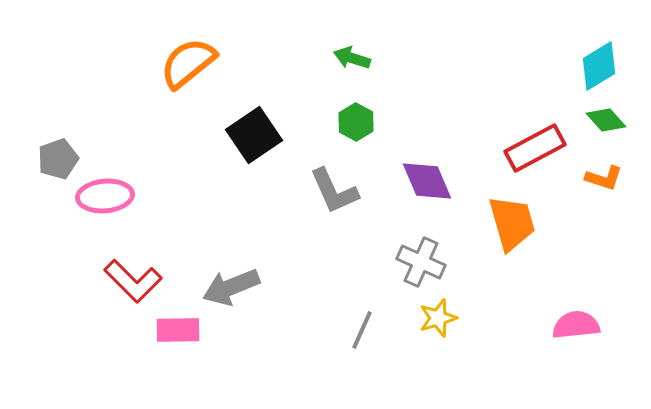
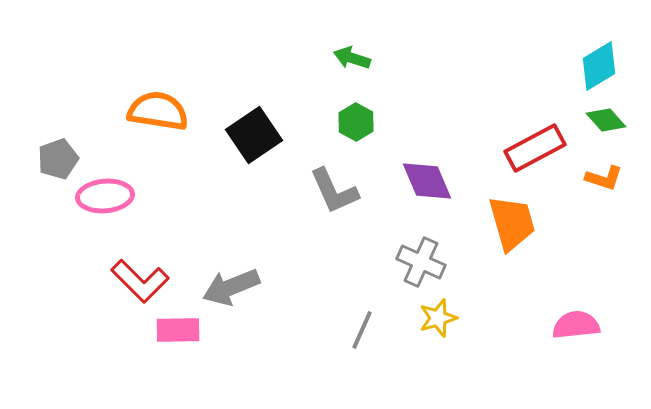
orange semicircle: moved 30 px left, 48 px down; rotated 48 degrees clockwise
red L-shape: moved 7 px right
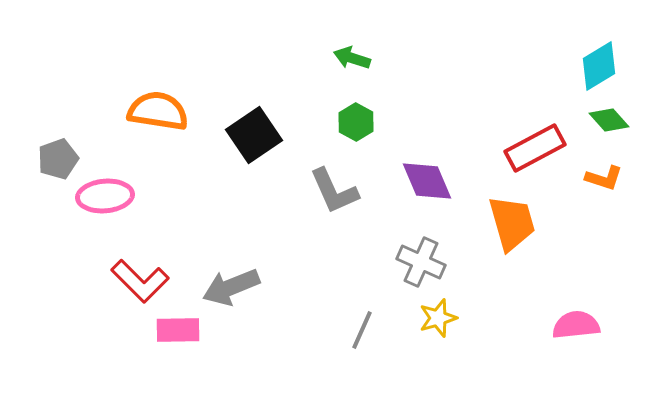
green diamond: moved 3 px right
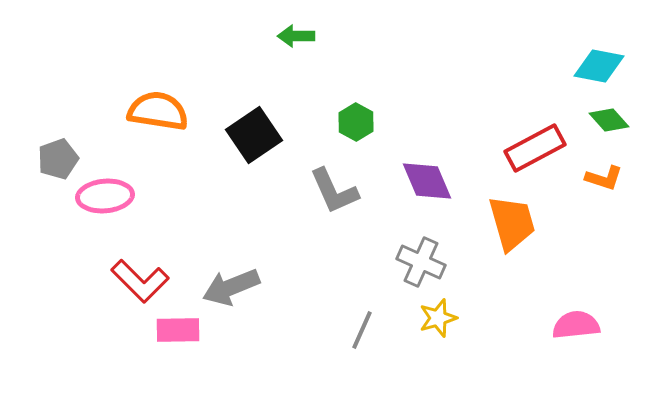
green arrow: moved 56 px left, 22 px up; rotated 18 degrees counterclockwise
cyan diamond: rotated 42 degrees clockwise
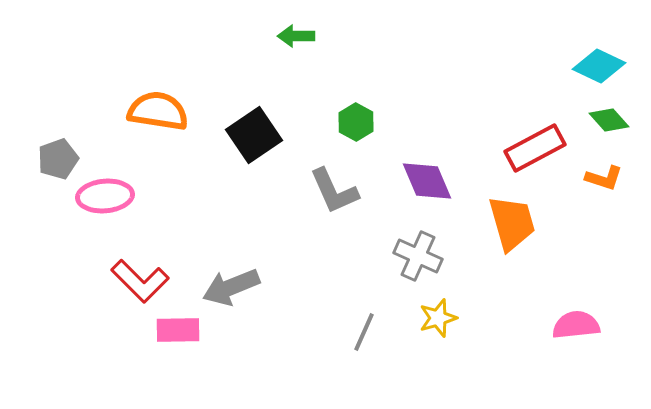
cyan diamond: rotated 15 degrees clockwise
gray cross: moved 3 px left, 6 px up
gray line: moved 2 px right, 2 px down
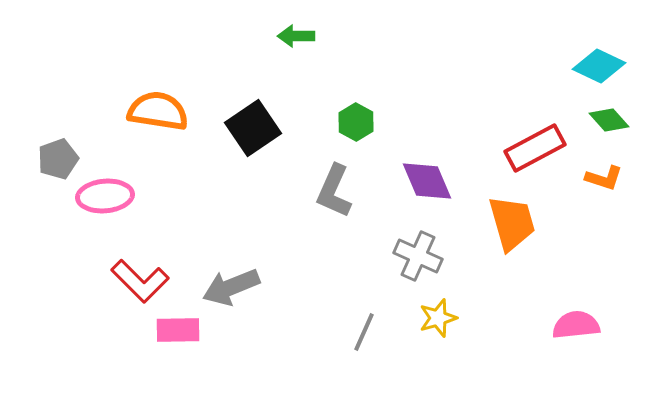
black square: moved 1 px left, 7 px up
gray L-shape: rotated 48 degrees clockwise
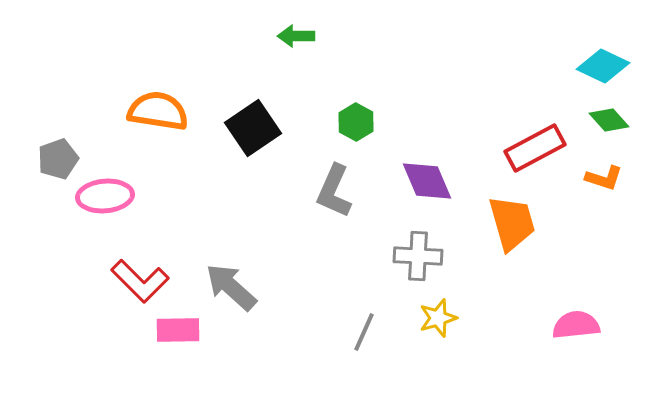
cyan diamond: moved 4 px right
gray cross: rotated 21 degrees counterclockwise
gray arrow: rotated 64 degrees clockwise
